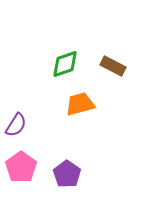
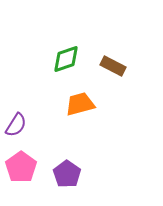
green diamond: moved 1 px right, 5 px up
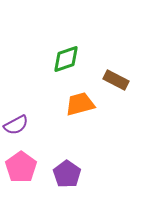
brown rectangle: moved 3 px right, 14 px down
purple semicircle: rotated 30 degrees clockwise
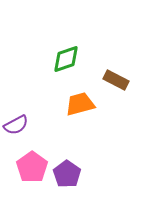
pink pentagon: moved 11 px right
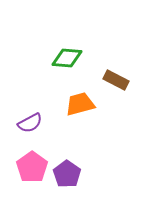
green diamond: moved 1 px right, 1 px up; rotated 24 degrees clockwise
purple semicircle: moved 14 px right, 2 px up
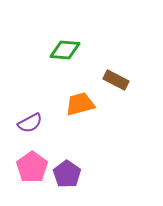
green diamond: moved 2 px left, 8 px up
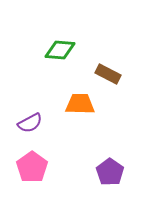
green diamond: moved 5 px left
brown rectangle: moved 8 px left, 6 px up
orange trapezoid: rotated 16 degrees clockwise
purple pentagon: moved 43 px right, 2 px up
